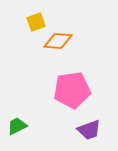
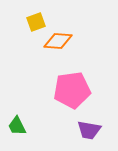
green trapezoid: rotated 90 degrees counterclockwise
purple trapezoid: rotated 30 degrees clockwise
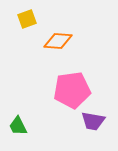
yellow square: moved 9 px left, 3 px up
green trapezoid: moved 1 px right
purple trapezoid: moved 4 px right, 9 px up
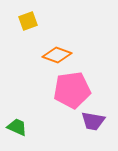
yellow square: moved 1 px right, 2 px down
orange diamond: moved 1 px left, 14 px down; rotated 16 degrees clockwise
green trapezoid: moved 1 px left, 1 px down; rotated 140 degrees clockwise
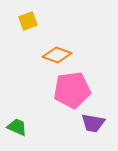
purple trapezoid: moved 2 px down
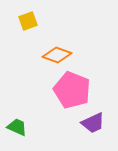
pink pentagon: rotated 30 degrees clockwise
purple trapezoid: rotated 35 degrees counterclockwise
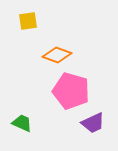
yellow square: rotated 12 degrees clockwise
pink pentagon: moved 1 px left, 1 px down; rotated 6 degrees counterclockwise
green trapezoid: moved 5 px right, 4 px up
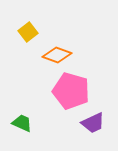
yellow square: moved 11 px down; rotated 30 degrees counterclockwise
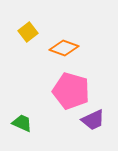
orange diamond: moved 7 px right, 7 px up
purple trapezoid: moved 3 px up
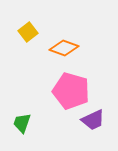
green trapezoid: rotated 95 degrees counterclockwise
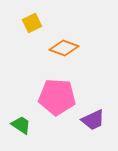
yellow square: moved 4 px right, 9 px up; rotated 12 degrees clockwise
pink pentagon: moved 14 px left, 6 px down; rotated 12 degrees counterclockwise
green trapezoid: moved 1 px left, 2 px down; rotated 105 degrees clockwise
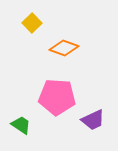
yellow square: rotated 18 degrees counterclockwise
